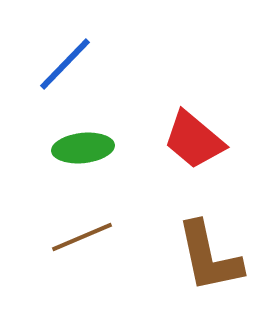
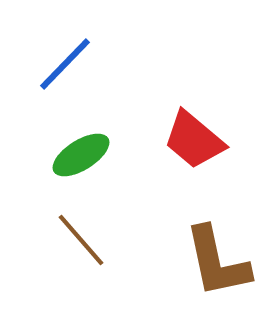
green ellipse: moved 2 px left, 7 px down; rotated 26 degrees counterclockwise
brown line: moved 1 px left, 3 px down; rotated 72 degrees clockwise
brown L-shape: moved 8 px right, 5 px down
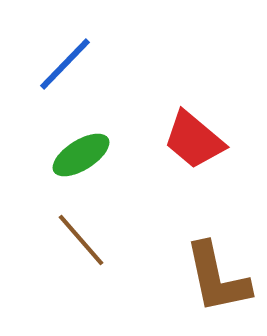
brown L-shape: moved 16 px down
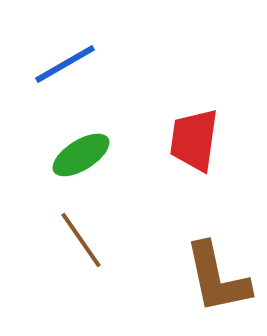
blue line: rotated 16 degrees clockwise
red trapezoid: rotated 58 degrees clockwise
brown line: rotated 6 degrees clockwise
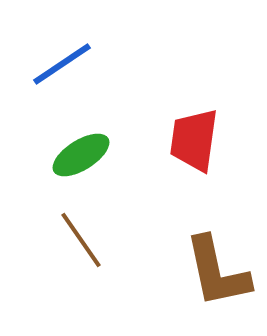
blue line: moved 3 px left; rotated 4 degrees counterclockwise
brown L-shape: moved 6 px up
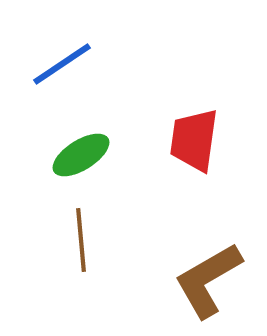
brown line: rotated 30 degrees clockwise
brown L-shape: moved 9 px left, 8 px down; rotated 72 degrees clockwise
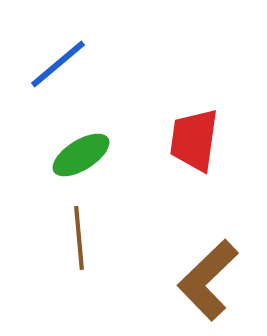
blue line: moved 4 px left; rotated 6 degrees counterclockwise
brown line: moved 2 px left, 2 px up
brown L-shape: rotated 14 degrees counterclockwise
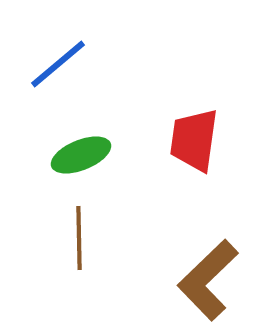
green ellipse: rotated 10 degrees clockwise
brown line: rotated 4 degrees clockwise
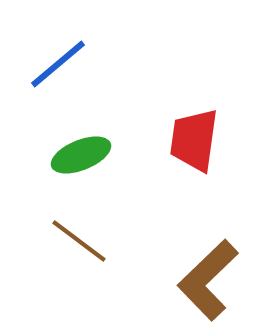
brown line: moved 3 px down; rotated 52 degrees counterclockwise
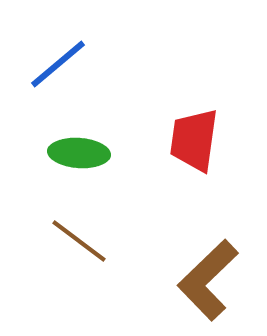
green ellipse: moved 2 px left, 2 px up; rotated 26 degrees clockwise
